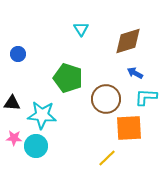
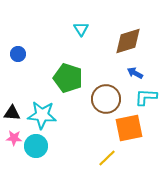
black triangle: moved 10 px down
orange square: rotated 8 degrees counterclockwise
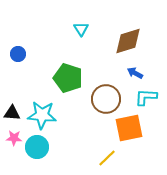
cyan circle: moved 1 px right, 1 px down
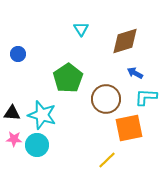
brown diamond: moved 3 px left
green pentagon: rotated 20 degrees clockwise
cyan star: rotated 12 degrees clockwise
pink star: moved 1 px down
cyan circle: moved 2 px up
yellow line: moved 2 px down
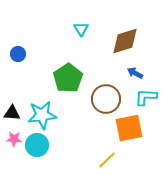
cyan star: rotated 24 degrees counterclockwise
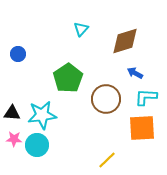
cyan triangle: rotated 14 degrees clockwise
orange square: moved 13 px right; rotated 8 degrees clockwise
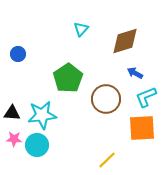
cyan L-shape: rotated 25 degrees counterclockwise
